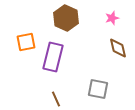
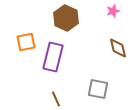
pink star: moved 1 px right, 7 px up
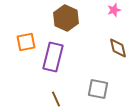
pink star: moved 1 px right, 1 px up
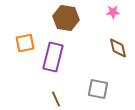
pink star: moved 1 px left, 2 px down; rotated 16 degrees clockwise
brown hexagon: rotated 15 degrees counterclockwise
orange square: moved 1 px left, 1 px down
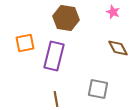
pink star: rotated 24 degrees clockwise
brown diamond: rotated 15 degrees counterclockwise
purple rectangle: moved 1 px right, 1 px up
brown line: rotated 14 degrees clockwise
